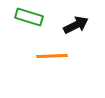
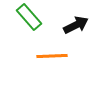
green rectangle: rotated 32 degrees clockwise
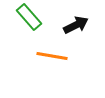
orange line: rotated 12 degrees clockwise
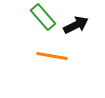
green rectangle: moved 14 px right
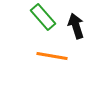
black arrow: moved 1 px down; rotated 80 degrees counterclockwise
